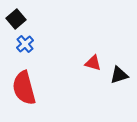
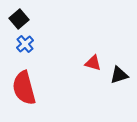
black square: moved 3 px right
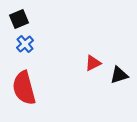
black square: rotated 18 degrees clockwise
red triangle: rotated 42 degrees counterclockwise
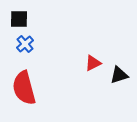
black square: rotated 24 degrees clockwise
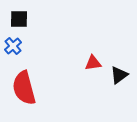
blue cross: moved 12 px left, 2 px down
red triangle: rotated 18 degrees clockwise
black triangle: rotated 18 degrees counterclockwise
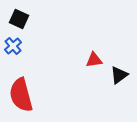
black square: rotated 24 degrees clockwise
red triangle: moved 1 px right, 3 px up
red semicircle: moved 3 px left, 7 px down
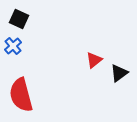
red triangle: rotated 30 degrees counterclockwise
black triangle: moved 2 px up
